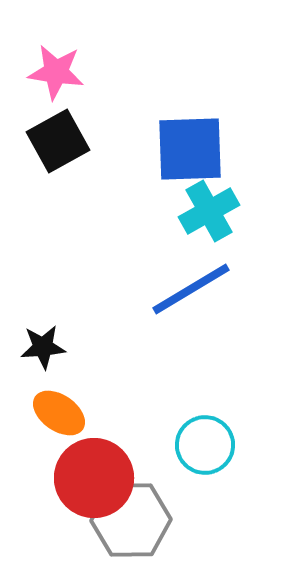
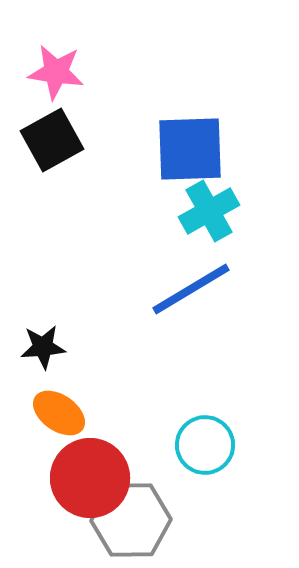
black square: moved 6 px left, 1 px up
red circle: moved 4 px left
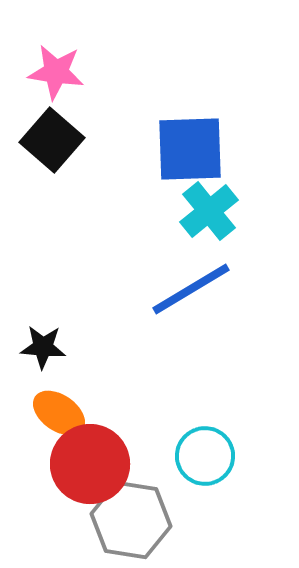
black square: rotated 20 degrees counterclockwise
cyan cross: rotated 10 degrees counterclockwise
black star: rotated 9 degrees clockwise
cyan circle: moved 11 px down
red circle: moved 14 px up
gray hexagon: rotated 10 degrees clockwise
